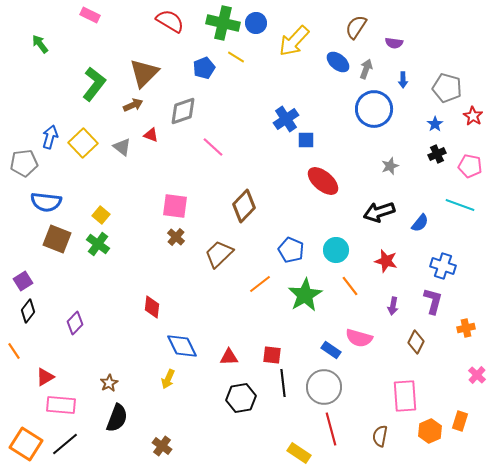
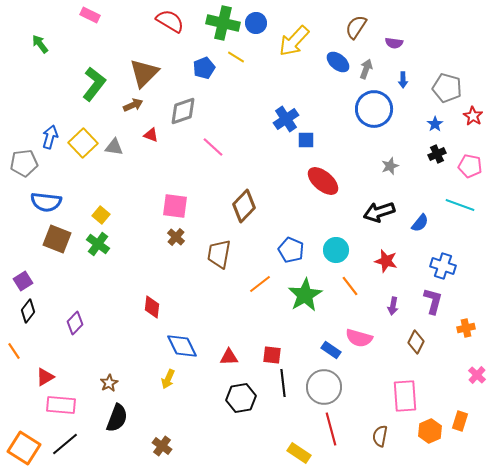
gray triangle at (122, 147): moved 8 px left; rotated 30 degrees counterclockwise
brown trapezoid at (219, 254): rotated 36 degrees counterclockwise
orange square at (26, 444): moved 2 px left, 4 px down
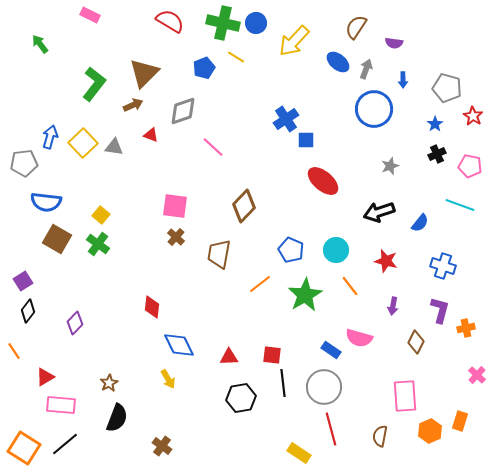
brown square at (57, 239): rotated 8 degrees clockwise
purple L-shape at (433, 301): moved 7 px right, 9 px down
blue diamond at (182, 346): moved 3 px left, 1 px up
yellow arrow at (168, 379): rotated 54 degrees counterclockwise
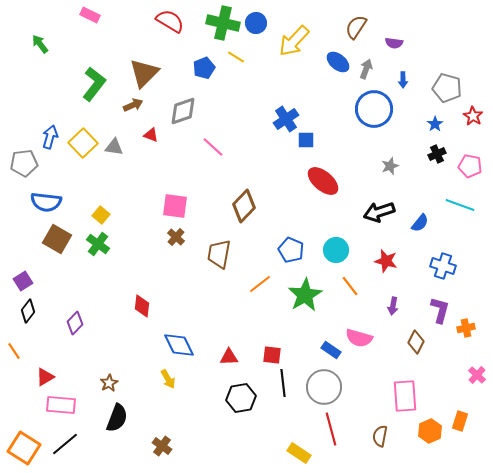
red diamond at (152, 307): moved 10 px left, 1 px up
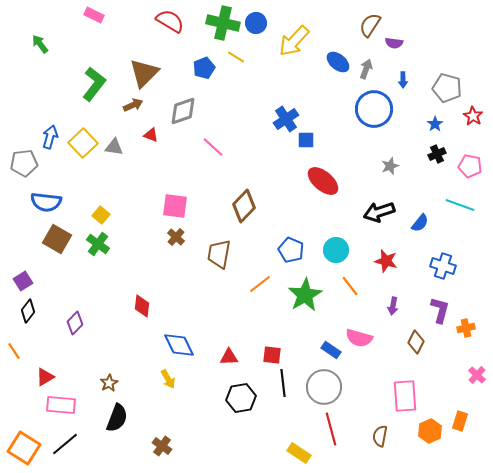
pink rectangle at (90, 15): moved 4 px right
brown semicircle at (356, 27): moved 14 px right, 2 px up
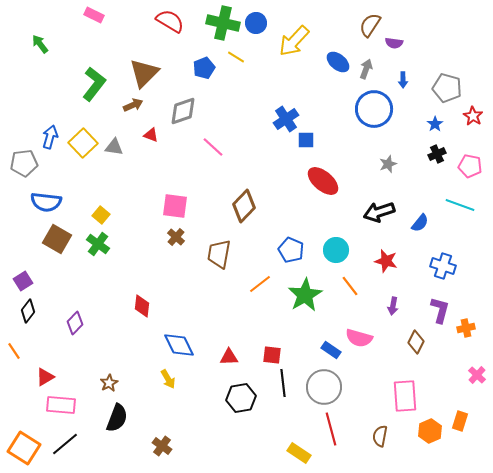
gray star at (390, 166): moved 2 px left, 2 px up
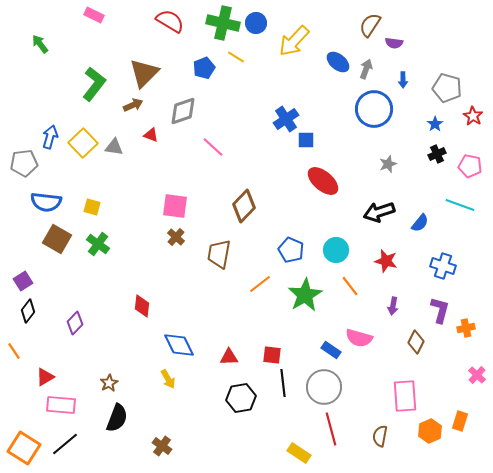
yellow square at (101, 215): moved 9 px left, 8 px up; rotated 24 degrees counterclockwise
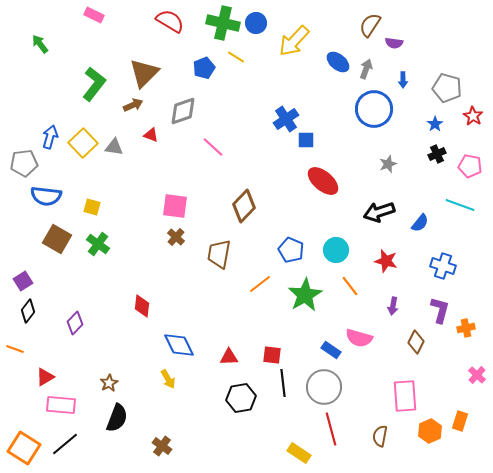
blue semicircle at (46, 202): moved 6 px up
orange line at (14, 351): moved 1 px right, 2 px up; rotated 36 degrees counterclockwise
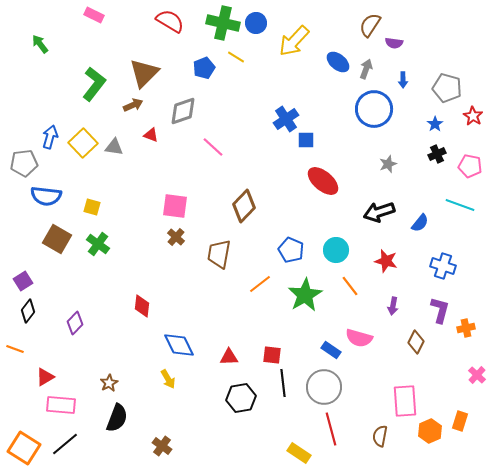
pink rectangle at (405, 396): moved 5 px down
